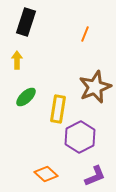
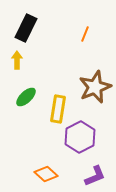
black rectangle: moved 6 px down; rotated 8 degrees clockwise
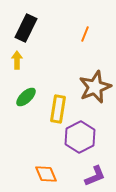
orange diamond: rotated 25 degrees clockwise
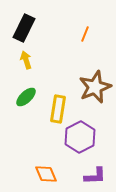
black rectangle: moved 2 px left
yellow arrow: moved 9 px right; rotated 18 degrees counterclockwise
purple L-shape: rotated 20 degrees clockwise
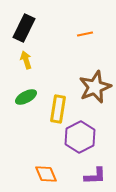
orange line: rotated 56 degrees clockwise
green ellipse: rotated 15 degrees clockwise
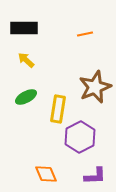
black rectangle: rotated 64 degrees clockwise
yellow arrow: rotated 30 degrees counterclockwise
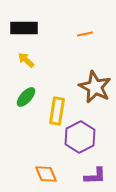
brown star: rotated 24 degrees counterclockwise
green ellipse: rotated 20 degrees counterclockwise
yellow rectangle: moved 1 px left, 2 px down
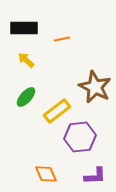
orange line: moved 23 px left, 5 px down
yellow rectangle: rotated 44 degrees clockwise
purple hexagon: rotated 20 degrees clockwise
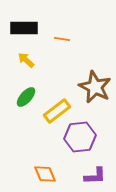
orange line: rotated 21 degrees clockwise
orange diamond: moved 1 px left
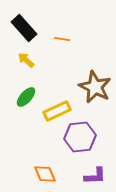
black rectangle: rotated 48 degrees clockwise
yellow rectangle: rotated 12 degrees clockwise
